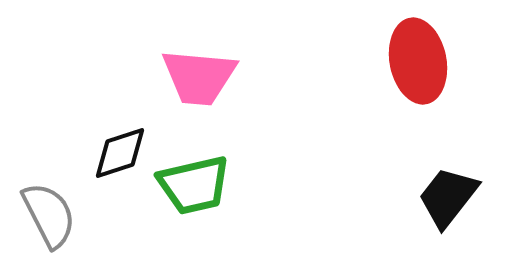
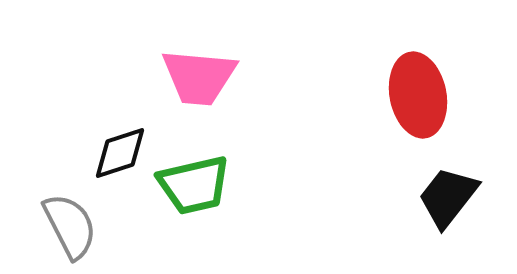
red ellipse: moved 34 px down
gray semicircle: moved 21 px right, 11 px down
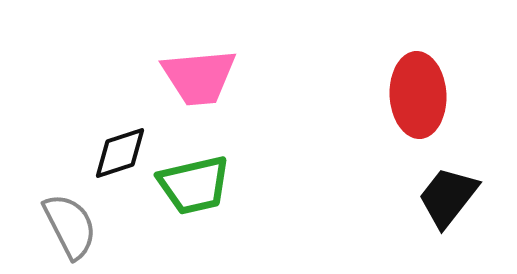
pink trapezoid: rotated 10 degrees counterclockwise
red ellipse: rotated 8 degrees clockwise
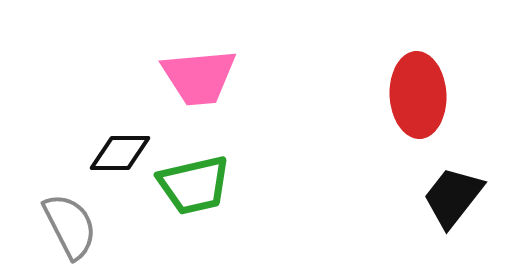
black diamond: rotated 18 degrees clockwise
black trapezoid: moved 5 px right
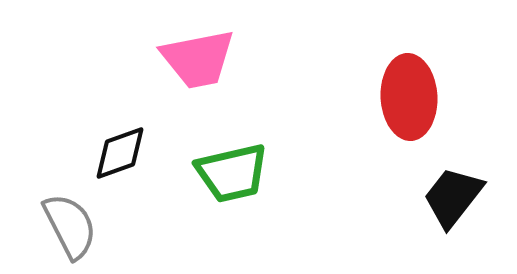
pink trapezoid: moved 1 px left, 18 px up; rotated 6 degrees counterclockwise
red ellipse: moved 9 px left, 2 px down
black diamond: rotated 20 degrees counterclockwise
green trapezoid: moved 38 px right, 12 px up
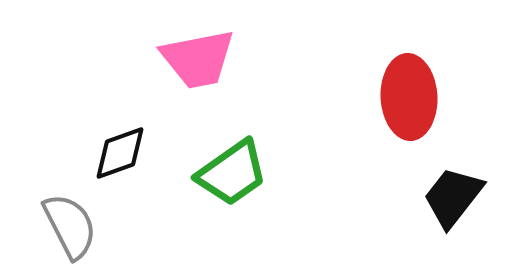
green trapezoid: rotated 22 degrees counterclockwise
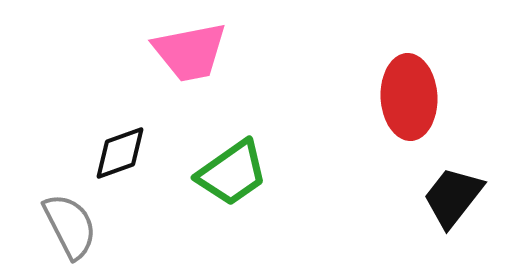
pink trapezoid: moved 8 px left, 7 px up
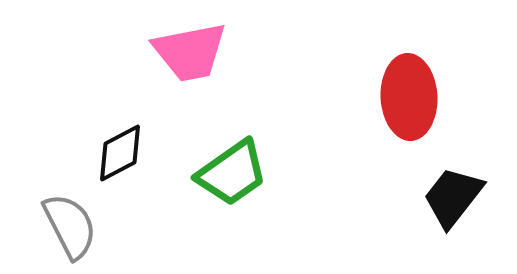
black diamond: rotated 8 degrees counterclockwise
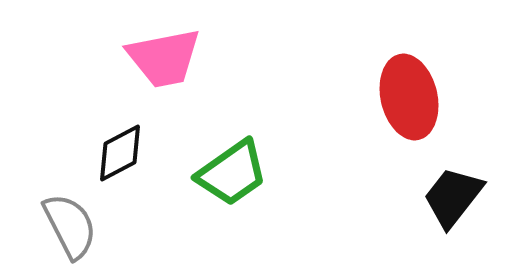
pink trapezoid: moved 26 px left, 6 px down
red ellipse: rotated 10 degrees counterclockwise
